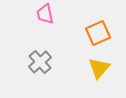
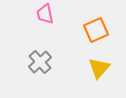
orange square: moved 2 px left, 3 px up
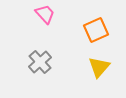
pink trapezoid: rotated 150 degrees clockwise
yellow triangle: moved 1 px up
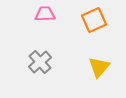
pink trapezoid: rotated 50 degrees counterclockwise
orange square: moved 2 px left, 10 px up
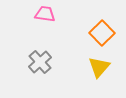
pink trapezoid: rotated 10 degrees clockwise
orange square: moved 8 px right, 13 px down; rotated 20 degrees counterclockwise
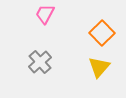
pink trapezoid: rotated 70 degrees counterclockwise
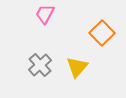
gray cross: moved 3 px down
yellow triangle: moved 22 px left
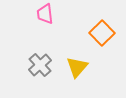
pink trapezoid: rotated 35 degrees counterclockwise
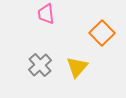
pink trapezoid: moved 1 px right
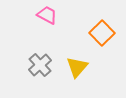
pink trapezoid: moved 1 px right, 1 px down; rotated 125 degrees clockwise
